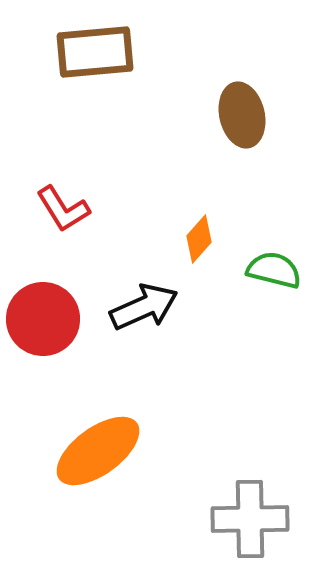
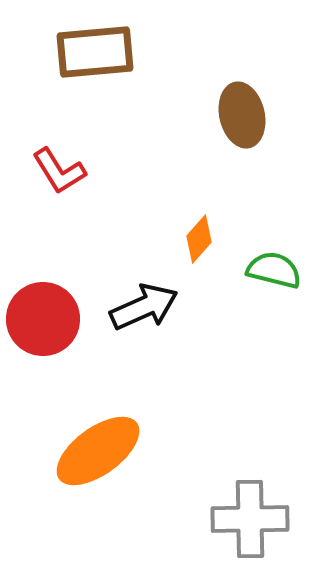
red L-shape: moved 4 px left, 38 px up
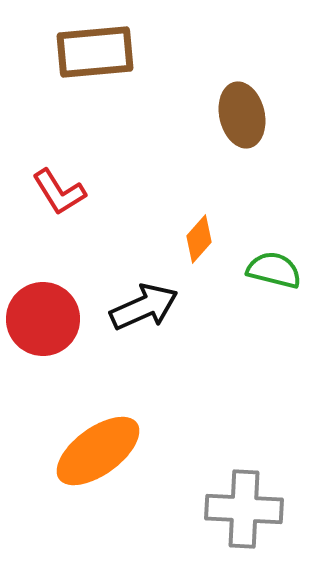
red L-shape: moved 21 px down
gray cross: moved 6 px left, 10 px up; rotated 4 degrees clockwise
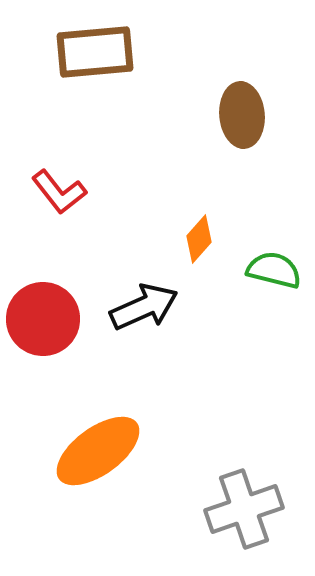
brown ellipse: rotated 8 degrees clockwise
red L-shape: rotated 6 degrees counterclockwise
gray cross: rotated 22 degrees counterclockwise
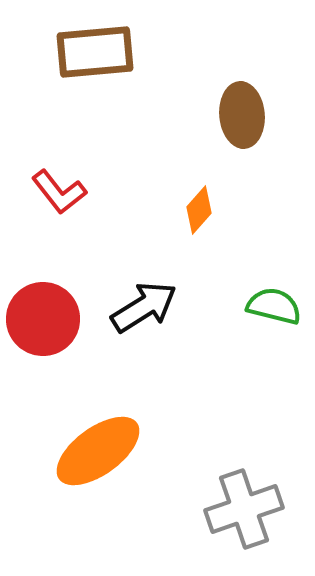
orange diamond: moved 29 px up
green semicircle: moved 36 px down
black arrow: rotated 8 degrees counterclockwise
